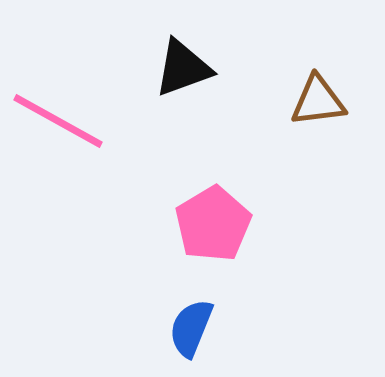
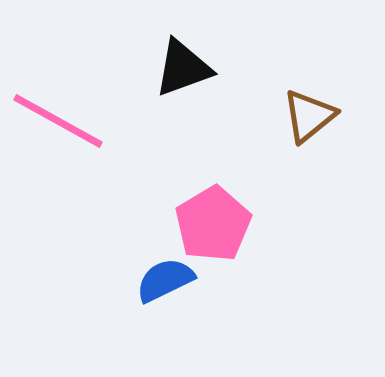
brown triangle: moved 9 px left, 15 px down; rotated 32 degrees counterclockwise
blue semicircle: moved 26 px left, 48 px up; rotated 42 degrees clockwise
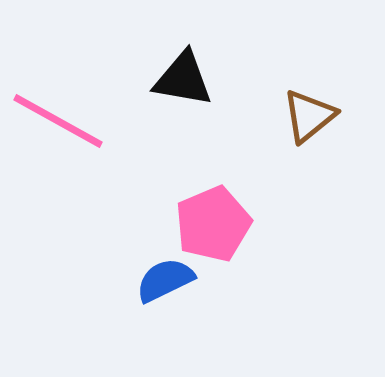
black triangle: moved 11 px down; rotated 30 degrees clockwise
pink pentagon: rotated 8 degrees clockwise
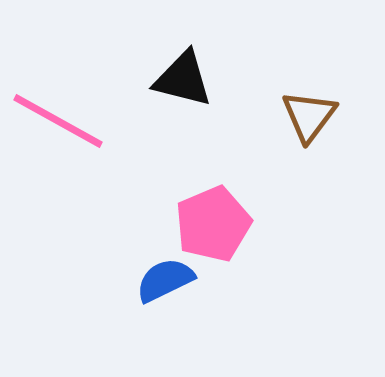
black triangle: rotated 4 degrees clockwise
brown triangle: rotated 14 degrees counterclockwise
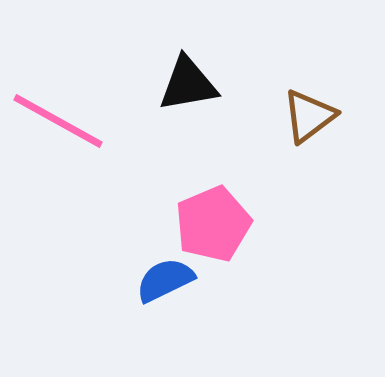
black triangle: moved 5 px right, 5 px down; rotated 24 degrees counterclockwise
brown triangle: rotated 16 degrees clockwise
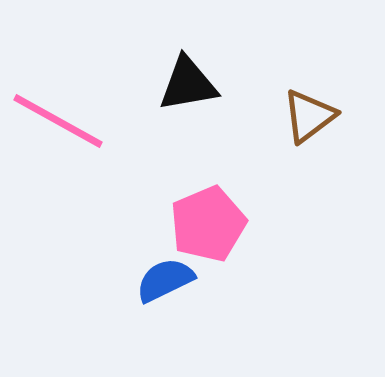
pink pentagon: moved 5 px left
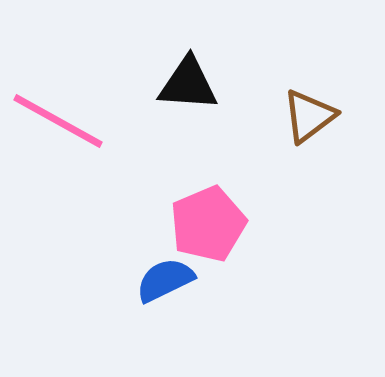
black triangle: rotated 14 degrees clockwise
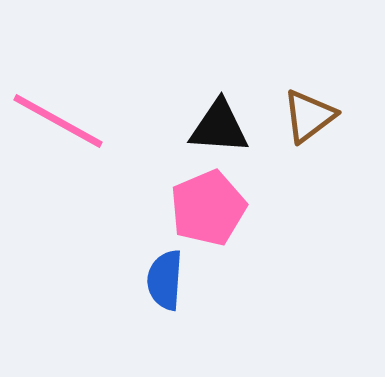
black triangle: moved 31 px right, 43 px down
pink pentagon: moved 16 px up
blue semicircle: rotated 60 degrees counterclockwise
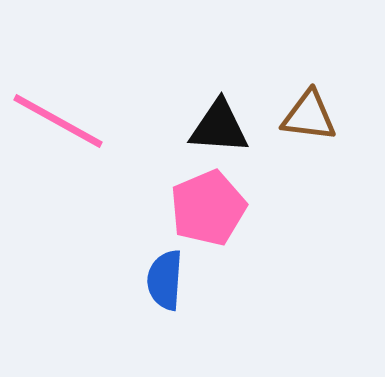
brown triangle: rotated 44 degrees clockwise
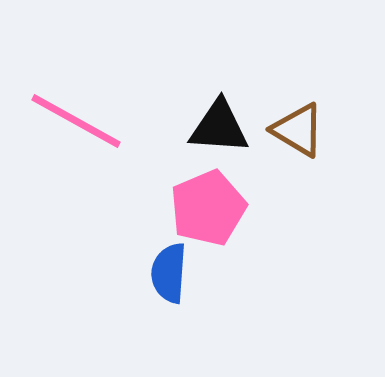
brown triangle: moved 11 px left, 14 px down; rotated 24 degrees clockwise
pink line: moved 18 px right
blue semicircle: moved 4 px right, 7 px up
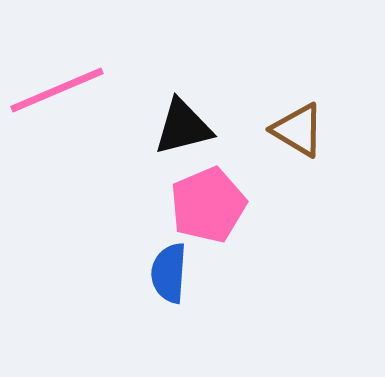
pink line: moved 19 px left, 31 px up; rotated 52 degrees counterclockwise
black triangle: moved 36 px left; rotated 18 degrees counterclockwise
pink pentagon: moved 3 px up
